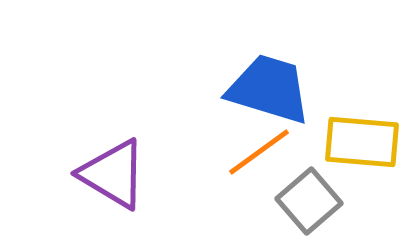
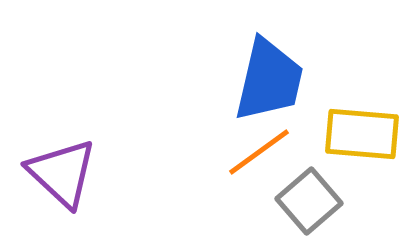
blue trapezoid: moved 9 px up; rotated 86 degrees clockwise
yellow rectangle: moved 8 px up
purple triangle: moved 51 px left, 1 px up; rotated 12 degrees clockwise
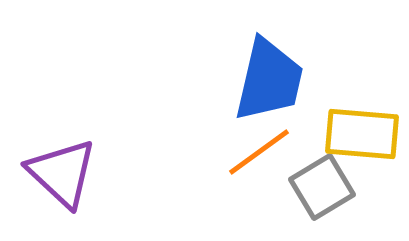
gray square: moved 13 px right, 14 px up; rotated 10 degrees clockwise
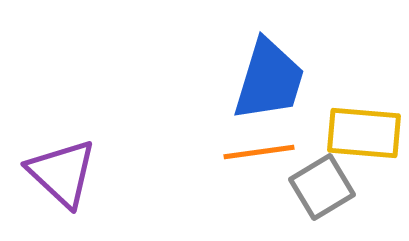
blue trapezoid: rotated 4 degrees clockwise
yellow rectangle: moved 2 px right, 1 px up
orange line: rotated 28 degrees clockwise
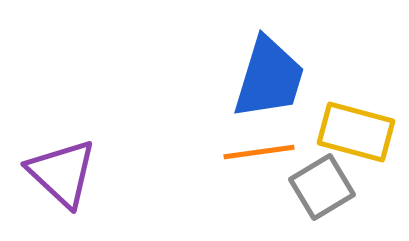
blue trapezoid: moved 2 px up
yellow rectangle: moved 8 px left, 1 px up; rotated 10 degrees clockwise
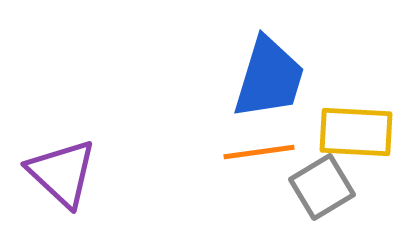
yellow rectangle: rotated 12 degrees counterclockwise
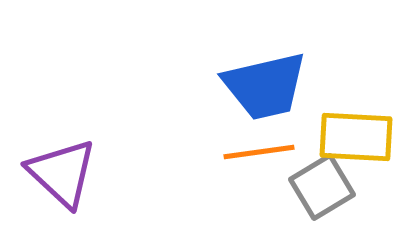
blue trapezoid: moved 4 px left, 8 px down; rotated 60 degrees clockwise
yellow rectangle: moved 5 px down
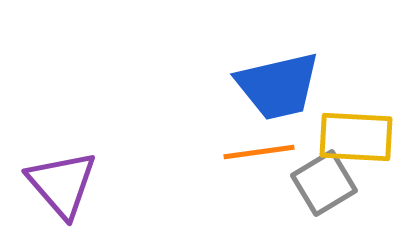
blue trapezoid: moved 13 px right
purple triangle: moved 11 px down; rotated 6 degrees clockwise
gray square: moved 2 px right, 4 px up
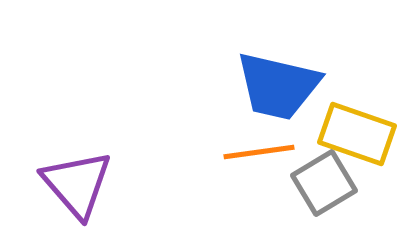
blue trapezoid: rotated 26 degrees clockwise
yellow rectangle: moved 1 px right, 3 px up; rotated 16 degrees clockwise
purple triangle: moved 15 px right
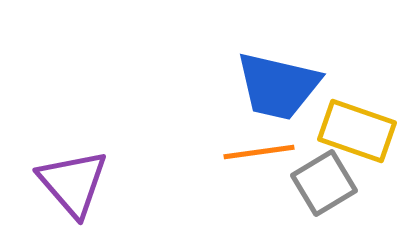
yellow rectangle: moved 3 px up
purple triangle: moved 4 px left, 1 px up
